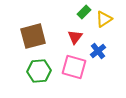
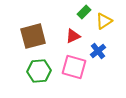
yellow triangle: moved 2 px down
red triangle: moved 2 px left, 1 px up; rotated 28 degrees clockwise
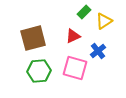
brown square: moved 2 px down
pink square: moved 1 px right, 1 px down
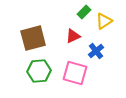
blue cross: moved 2 px left
pink square: moved 5 px down
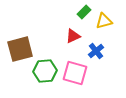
yellow triangle: rotated 18 degrees clockwise
brown square: moved 13 px left, 11 px down
green hexagon: moved 6 px right
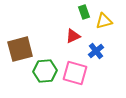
green rectangle: rotated 64 degrees counterclockwise
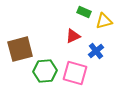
green rectangle: rotated 48 degrees counterclockwise
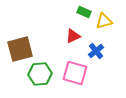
green hexagon: moved 5 px left, 3 px down
